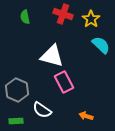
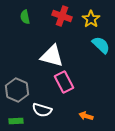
red cross: moved 1 px left, 2 px down
white semicircle: rotated 18 degrees counterclockwise
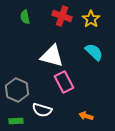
cyan semicircle: moved 7 px left, 7 px down
